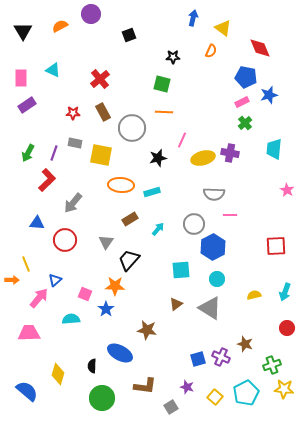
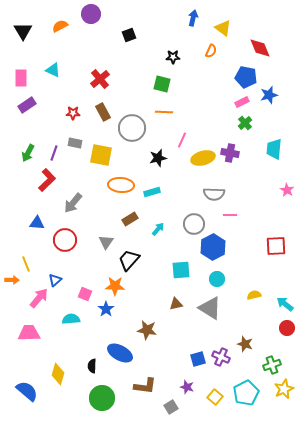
cyan arrow at (285, 292): moved 12 px down; rotated 108 degrees clockwise
brown triangle at (176, 304): rotated 24 degrees clockwise
yellow star at (284, 389): rotated 30 degrees counterclockwise
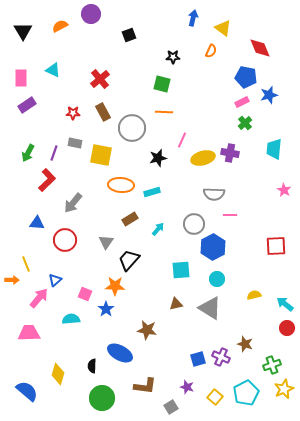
pink star at (287, 190): moved 3 px left
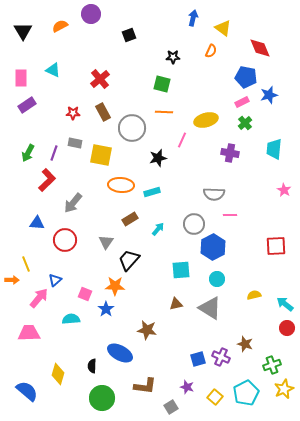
yellow ellipse at (203, 158): moved 3 px right, 38 px up
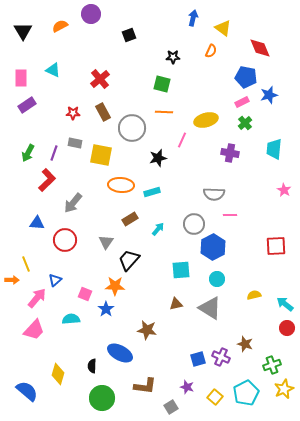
pink arrow at (39, 298): moved 2 px left
pink trapezoid at (29, 333): moved 5 px right, 3 px up; rotated 135 degrees clockwise
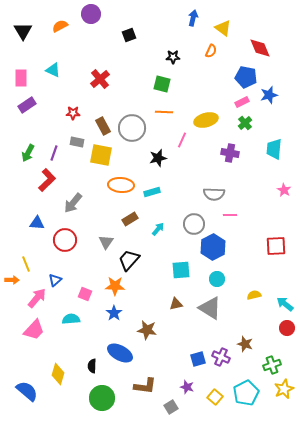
brown rectangle at (103, 112): moved 14 px down
gray rectangle at (75, 143): moved 2 px right, 1 px up
blue star at (106, 309): moved 8 px right, 4 px down
